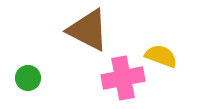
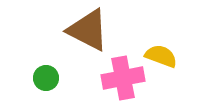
green circle: moved 18 px right
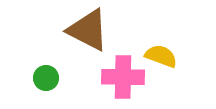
pink cross: moved 1 px up; rotated 12 degrees clockwise
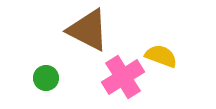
pink cross: rotated 33 degrees counterclockwise
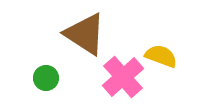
brown triangle: moved 3 px left, 4 px down; rotated 6 degrees clockwise
pink cross: rotated 9 degrees counterclockwise
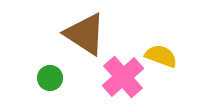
green circle: moved 4 px right
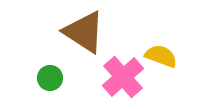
brown triangle: moved 1 px left, 2 px up
